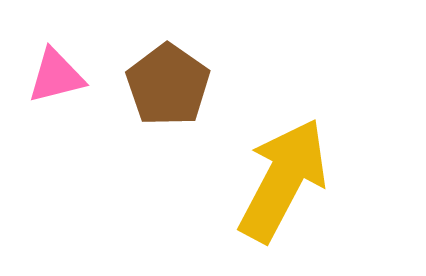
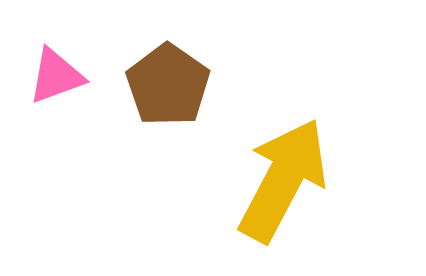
pink triangle: rotated 6 degrees counterclockwise
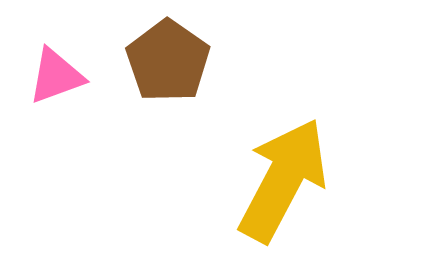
brown pentagon: moved 24 px up
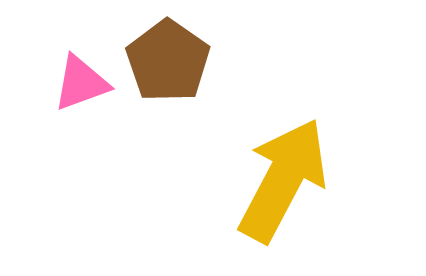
pink triangle: moved 25 px right, 7 px down
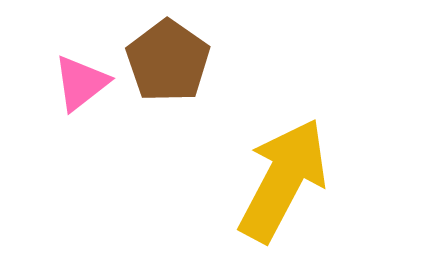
pink triangle: rotated 18 degrees counterclockwise
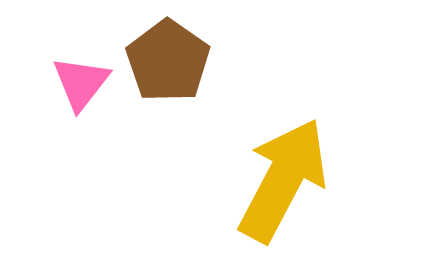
pink triangle: rotated 14 degrees counterclockwise
